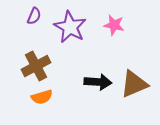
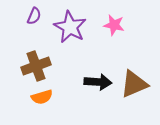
brown cross: rotated 8 degrees clockwise
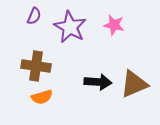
brown cross: rotated 28 degrees clockwise
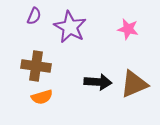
pink star: moved 14 px right, 4 px down
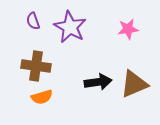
purple semicircle: moved 1 px left, 5 px down; rotated 138 degrees clockwise
pink star: rotated 20 degrees counterclockwise
black arrow: rotated 12 degrees counterclockwise
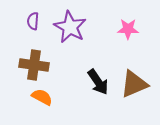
purple semicircle: rotated 24 degrees clockwise
pink star: rotated 10 degrees clockwise
brown cross: moved 2 px left, 1 px up
black arrow: rotated 64 degrees clockwise
orange semicircle: rotated 135 degrees counterclockwise
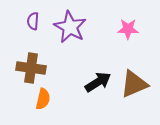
brown cross: moved 3 px left, 3 px down
black arrow: rotated 88 degrees counterclockwise
orange semicircle: moved 1 px right, 2 px down; rotated 75 degrees clockwise
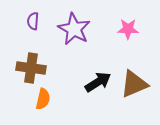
purple star: moved 4 px right, 2 px down
